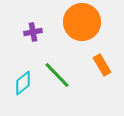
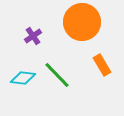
purple cross: moved 4 px down; rotated 24 degrees counterclockwise
cyan diamond: moved 5 px up; rotated 45 degrees clockwise
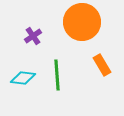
green line: rotated 40 degrees clockwise
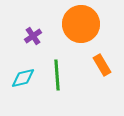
orange circle: moved 1 px left, 2 px down
cyan diamond: rotated 20 degrees counterclockwise
